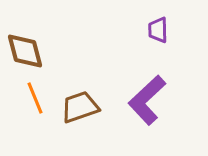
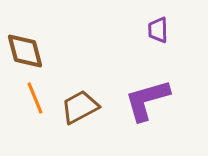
purple L-shape: rotated 27 degrees clockwise
brown trapezoid: rotated 9 degrees counterclockwise
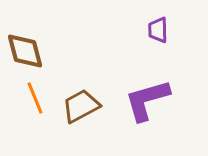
brown trapezoid: moved 1 px right, 1 px up
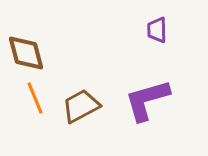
purple trapezoid: moved 1 px left
brown diamond: moved 1 px right, 2 px down
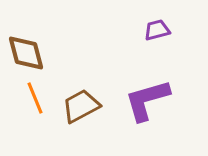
purple trapezoid: rotated 76 degrees clockwise
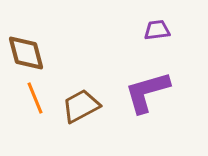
purple trapezoid: rotated 8 degrees clockwise
purple L-shape: moved 8 px up
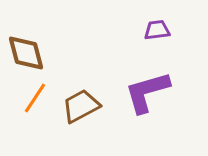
orange line: rotated 56 degrees clockwise
